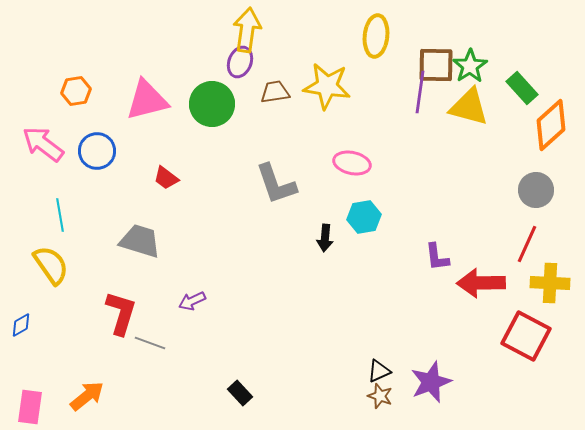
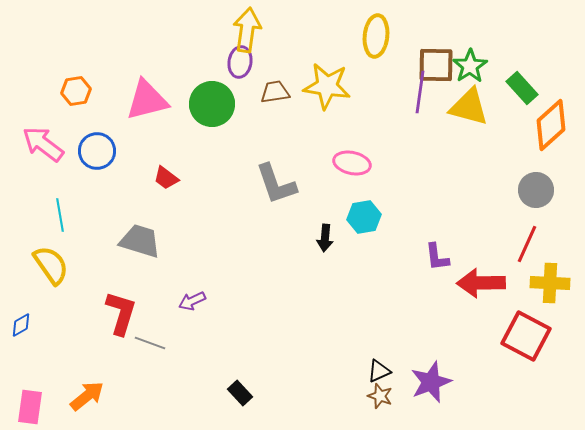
purple ellipse: rotated 12 degrees counterclockwise
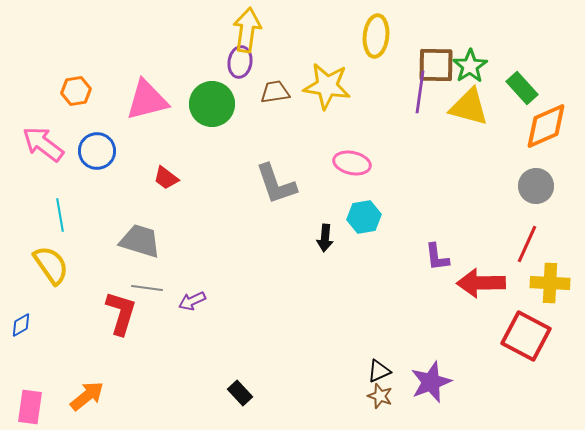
orange diamond: moved 5 px left, 1 px down; rotated 18 degrees clockwise
gray circle: moved 4 px up
gray line: moved 3 px left, 55 px up; rotated 12 degrees counterclockwise
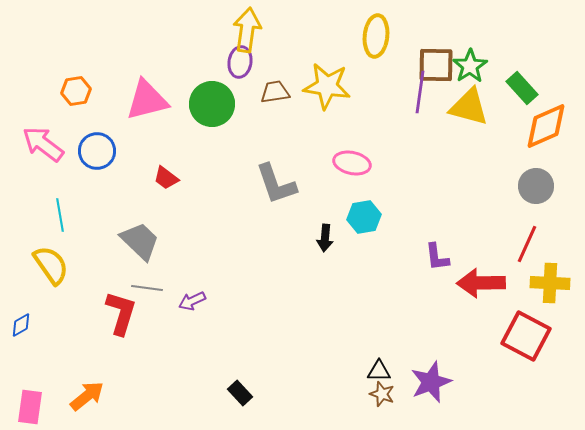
gray trapezoid: rotated 27 degrees clockwise
black triangle: rotated 25 degrees clockwise
brown star: moved 2 px right, 2 px up
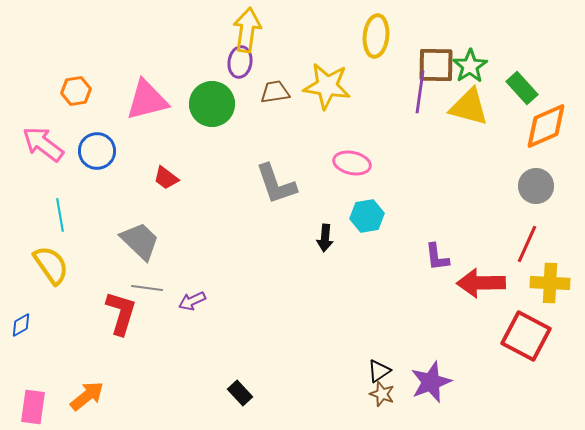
cyan hexagon: moved 3 px right, 1 px up
black triangle: rotated 35 degrees counterclockwise
pink rectangle: moved 3 px right
